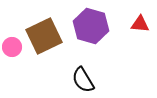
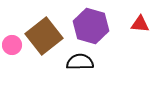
brown square: rotated 12 degrees counterclockwise
pink circle: moved 2 px up
black semicircle: moved 3 px left, 18 px up; rotated 120 degrees clockwise
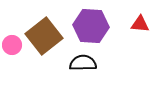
purple hexagon: rotated 12 degrees counterclockwise
black semicircle: moved 3 px right, 1 px down
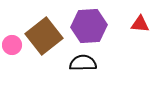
purple hexagon: moved 2 px left; rotated 8 degrees counterclockwise
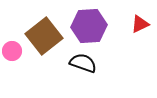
red triangle: rotated 30 degrees counterclockwise
pink circle: moved 6 px down
black semicircle: rotated 20 degrees clockwise
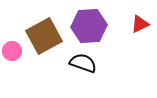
brown square: rotated 9 degrees clockwise
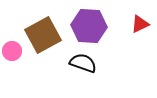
purple hexagon: rotated 8 degrees clockwise
brown square: moved 1 px left, 1 px up
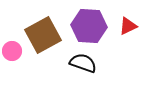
red triangle: moved 12 px left, 2 px down
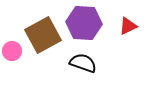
purple hexagon: moved 5 px left, 3 px up
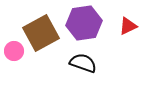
purple hexagon: rotated 12 degrees counterclockwise
brown square: moved 2 px left, 2 px up
pink circle: moved 2 px right
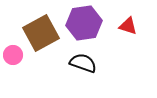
red triangle: rotated 42 degrees clockwise
pink circle: moved 1 px left, 4 px down
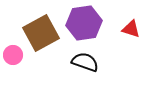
red triangle: moved 3 px right, 3 px down
black semicircle: moved 2 px right, 1 px up
